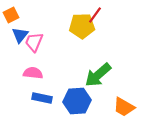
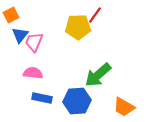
yellow pentagon: moved 4 px left, 1 px down
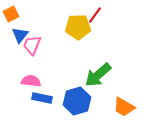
orange square: moved 1 px up
pink trapezoid: moved 2 px left, 3 px down
pink semicircle: moved 2 px left, 8 px down
blue hexagon: rotated 12 degrees counterclockwise
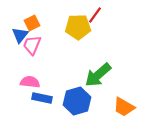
orange square: moved 21 px right, 9 px down
pink semicircle: moved 1 px left, 1 px down
